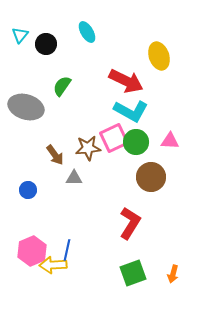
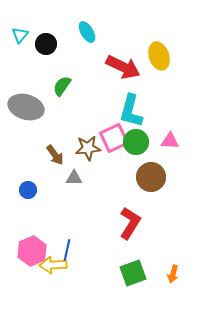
red arrow: moved 3 px left, 14 px up
cyan L-shape: rotated 76 degrees clockwise
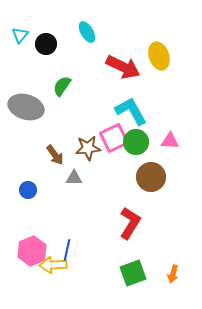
cyan L-shape: rotated 136 degrees clockwise
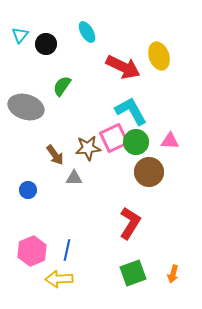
brown circle: moved 2 px left, 5 px up
yellow arrow: moved 6 px right, 14 px down
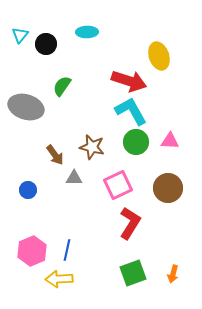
cyan ellipse: rotated 60 degrees counterclockwise
red arrow: moved 6 px right, 14 px down; rotated 8 degrees counterclockwise
pink square: moved 4 px right, 47 px down
brown star: moved 4 px right, 1 px up; rotated 20 degrees clockwise
brown circle: moved 19 px right, 16 px down
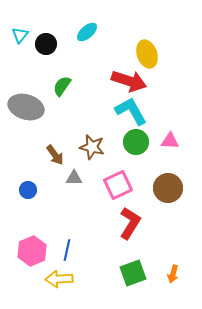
cyan ellipse: rotated 40 degrees counterclockwise
yellow ellipse: moved 12 px left, 2 px up
